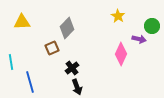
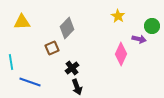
blue line: rotated 55 degrees counterclockwise
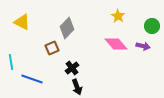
yellow triangle: rotated 30 degrees clockwise
purple arrow: moved 4 px right, 7 px down
pink diamond: moved 5 px left, 10 px up; rotated 65 degrees counterclockwise
blue line: moved 2 px right, 3 px up
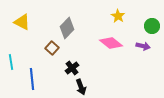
pink diamond: moved 5 px left, 1 px up; rotated 10 degrees counterclockwise
brown square: rotated 24 degrees counterclockwise
blue line: rotated 65 degrees clockwise
black arrow: moved 4 px right
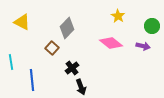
blue line: moved 1 px down
